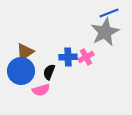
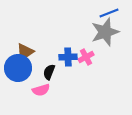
gray star: rotated 8 degrees clockwise
blue circle: moved 3 px left, 3 px up
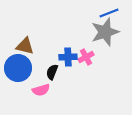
brown triangle: moved 6 px up; rotated 48 degrees clockwise
black semicircle: moved 3 px right
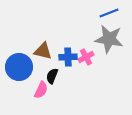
gray star: moved 4 px right, 7 px down; rotated 28 degrees clockwise
brown triangle: moved 18 px right, 5 px down
blue circle: moved 1 px right, 1 px up
black semicircle: moved 4 px down
pink semicircle: rotated 48 degrees counterclockwise
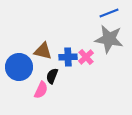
pink cross: rotated 14 degrees counterclockwise
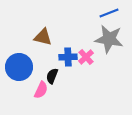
brown triangle: moved 14 px up
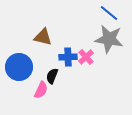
blue line: rotated 60 degrees clockwise
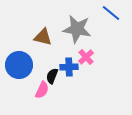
blue line: moved 2 px right
gray star: moved 32 px left, 10 px up
blue cross: moved 1 px right, 10 px down
blue circle: moved 2 px up
pink semicircle: moved 1 px right
